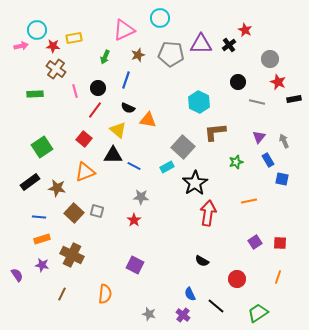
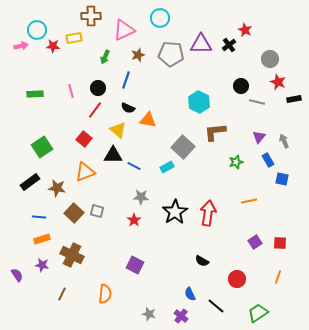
brown cross at (56, 69): moved 35 px right, 53 px up; rotated 36 degrees counterclockwise
black circle at (238, 82): moved 3 px right, 4 px down
pink line at (75, 91): moved 4 px left
black star at (195, 183): moved 20 px left, 29 px down
purple cross at (183, 315): moved 2 px left, 1 px down
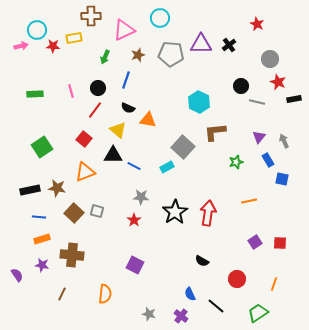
red star at (245, 30): moved 12 px right, 6 px up
black rectangle at (30, 182): moved 8 px down; rotated 24 degrees clockwise
brown cross at (72, 255): rotated 20 degrees counterclockwise
orange line at (278, 277): moved 4 px left, 7 px down
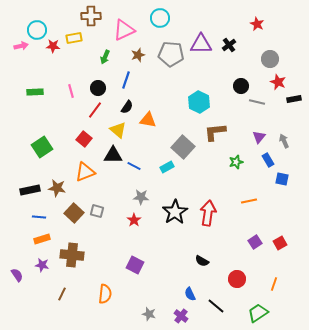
green rectangle at (35, 94): moved 2 px up
black semicircle at (128, 108): moved 1 px left, 1 px up; rotated 80 degrees counterclockwise
red square at (280, 243): rotated 32 degrees counterclockwise
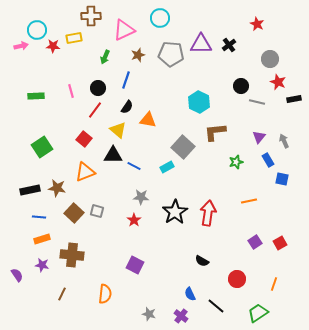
green rectangle at (35, 92): moved 1 px right, 4 px down
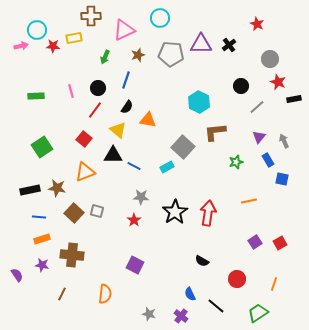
gray line at (257, 102): moved 5 px down; rotated 56 degrees counterclockwise
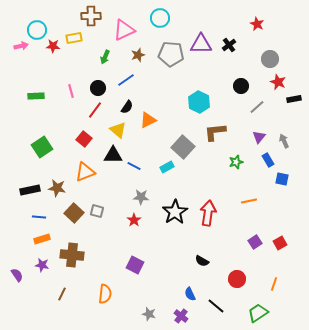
blue line at (126, 80): rotated 36 degrees clockwise
orange triangle at (148, 120): rotated 36 degrees counterclockwise
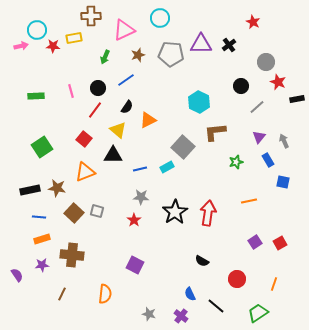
red star at (257, 24): moved 4 px left, 2 px up
gray circle at (270, 59): moved 4 px left, 3 px down
black rectangle at (294, 99): moved 3 px right
blue line at (134, 166): moved 6 px right, 3 px down; rotated 40 degrees counterclockwise
blue square at (282, 179): moved 1 px right, 3 px down
purple star at (42, 265): rotated 16 degrees counterclockwise
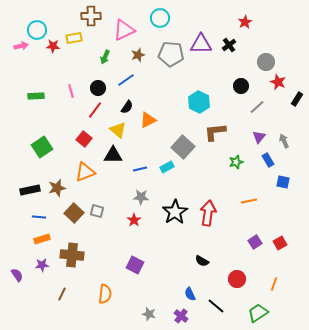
red star at (253, 22): moved 8 px left; rotated 16 degrees clockwise
black rectangle at (297, 99): rotated 48 degrees counterclockwise
brown star at (57, 188): rotated 24 degrees counterclockwise
